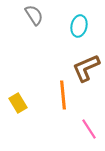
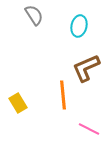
pink line: rotated 30 degrees counterclockwise
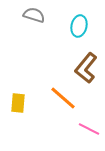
gray semicircle: rotated 40 degrees counterclockwise
brown L-shape: rotated 28 degrees counterclockwise
orange line: moved 3 px down; rotated 44 degrees counterclockwise
yellow rectangle: rotated 36 degrees clockwise
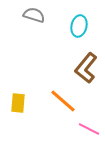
orange line: moved 3 px down
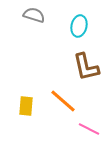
brown L-shape: moved 1 px up; rotated 52 degrees counterclockwise
yellow rectangle: moved 8 px right, 3 px down
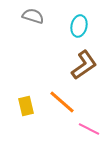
gray semicircle: moved 1 px left, 1 px down
brown L-shape: moved 2 px left, 2 px up; rotated 112 degrees counterclockwise
orange line: moved 1 px left, 1 px down
yellow rectangle: rotated 18 degrees counterclockwise
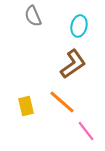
gray semicircle: rotated 130 degrees counterclockwise
brown L-shape: moved 11 px left, 1 px up
pink line: moved 3 px left, 2 px down; rotated 25 degrees clockwise
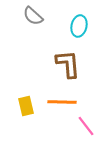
gray semicircle: rotated 25 degrees counterclockwise
brown L-shape: moved 5 px left; rotated 60 degrees counterclockwise
orange line: rotated 40 degrees counterclockwise
pink line: moved 5 px up
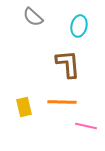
gray semicircle: moved 1 px down
yellow rectangle: moved 2 px left, 1 px down
pink line: rotated 40 degrees counterclockwise
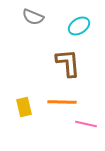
gray semicircle: rotated 20 degrees counterclockwise
cyan ellipse: rotated 45 degrees clockwise
brown L-shape: moved 1 px up
pink line: moved 2 px up
